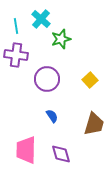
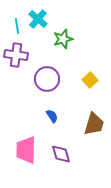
cyan cross: moved 3 px left
cyan line: moved 1 px right
green star: moved 2 px right
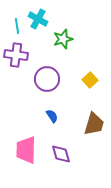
cyan cross: rotated 12 degrees counterclockwise
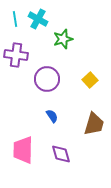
cyan line: moved 2 px left, 7 px up
pink trapezoid: moved 3 px left
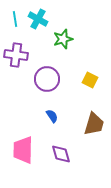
yellow square: rotated 21 degrees counterclockwise
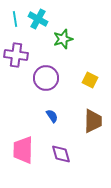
purple circle: moved 1 px left, 1 px up
brown trapezoid: moved 1 px left, 3 px up; rotated 15 degrees counterclockwise
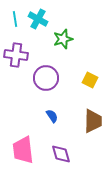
pink trapezoid: rotated 8 degrees counterclockwise
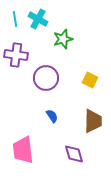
purple diamond: moved 13 px right
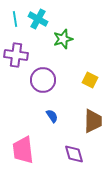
purple circle: moved 3 px left, 2 px down
